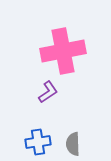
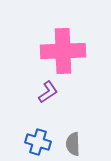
pink cross: rotated 9 degrees clockwise
blue cross: rotated 25 degrees clockwise
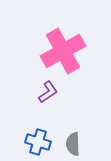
pink cross: rotated 27 degrees counterclockwise
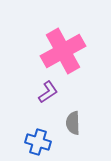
gray semicircle: moved 21 px up
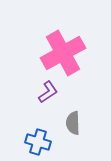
pink cross: moved 2 px down
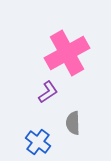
pink cross: moved 4 px right
blue cross: rotated 20 degrees clockwise
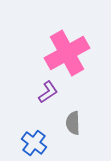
blue cross: moved 4 px left, 1 px down
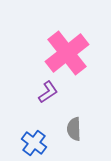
pink cross: rotated 9 degrees counterclockwise
gray semicircle: moved 1 px right, 6 px down
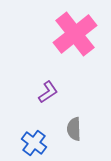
pink cross: moved 8 px right, 19 px up
